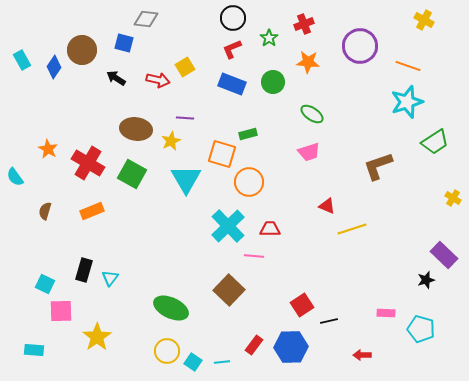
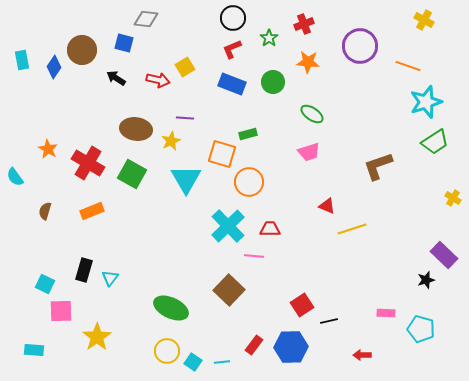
cyan rectangle at (22, 60): rotated 18 degrees clockwise
cyan star at (407, 102): moved 19 px right
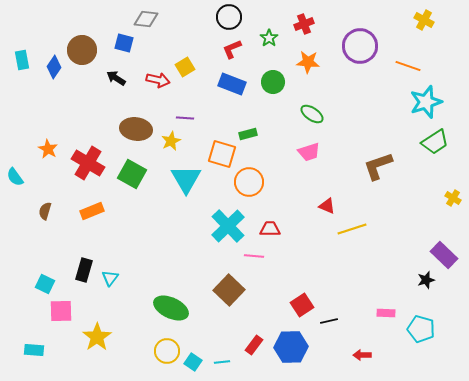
black circle at (233, 18): moved 4 px left, 1 px up
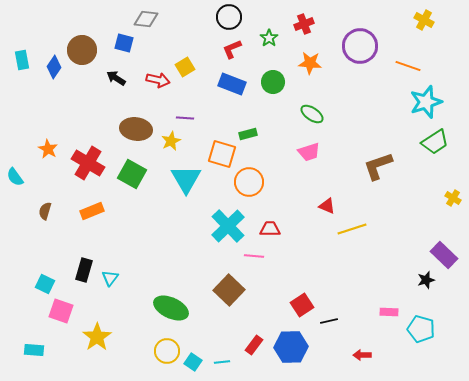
orange star at (308, 62): moved 2 px right, 1 px down
pink square at (61, 311): rotated 20 degrees clockwise
pink rectangle at (386, 313): moved 3 px right, 1 px up
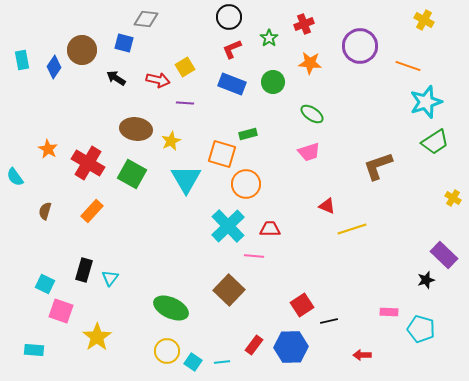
purple line at (185, 118): moved 15 px up
orange circle at (249, 182): moved 3 px left, 2 px down
orange rectangle at (92, 211): rotated 25 degrees counterclockwise
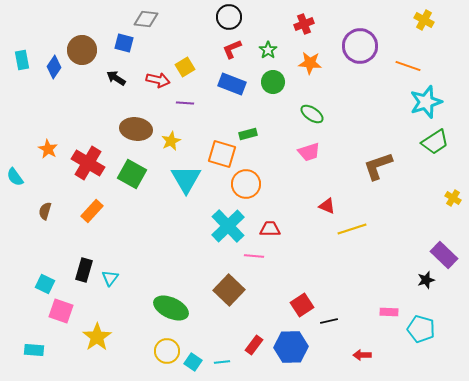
green star at (269, 38): moved 1 px left, 12 px down
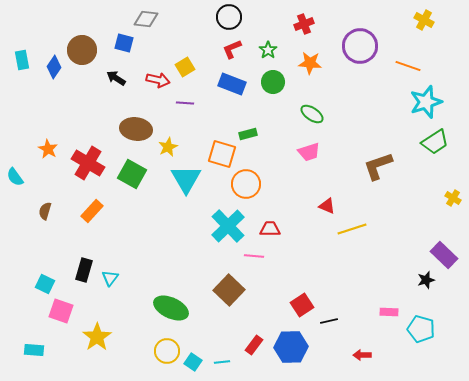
yellow star at (171, 141): moved 3 px left, 6 px down
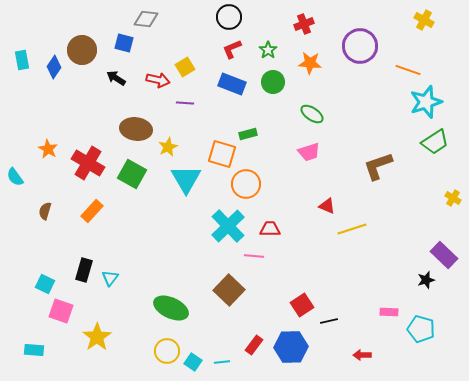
orange line at (408, 66): moved 4 px down
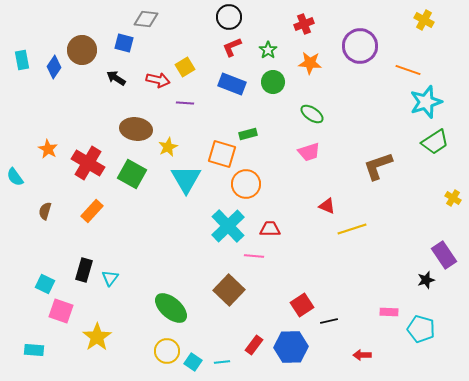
red L-shape at (232, 49): moved 2 px up
purple rectangle at (444, 255): rotated 12 degrees clockwise
green ellipse at (171, 308): rotated 16 degrees clockwise
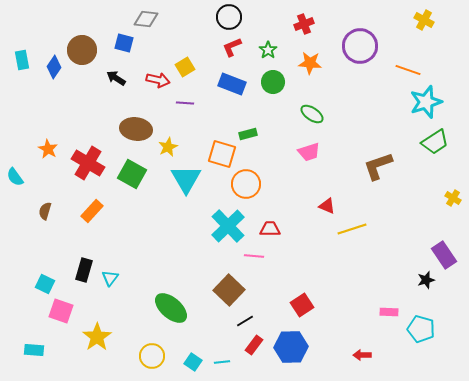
black line at (329, 321): moved 84 px left; rotated 18 degrees counterclockwise
yellow circle at (167, 351): moved 15 px left, 5 px down
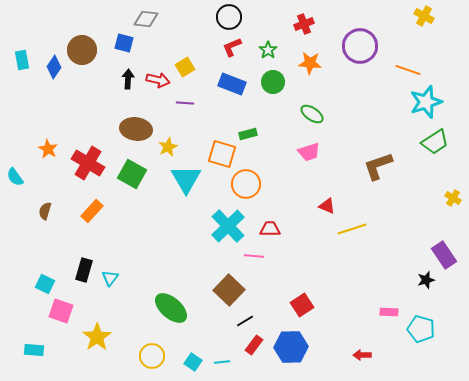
yellow cross at (424, 20): moved 4 px up
black arrow at (116, 78): moved 12 px right, 1 px down; rotated 60 degrees clockwise
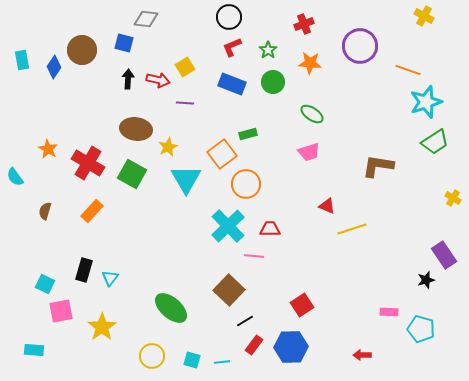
orange square at (222, 154): rotated 36 degrees clockwise
brown L-shape at (378, 166): rotated 28 degrees clockwise
pink square at (61, 311): rotated 30 degrees counterclockwise
yellow star at (97, 337): moved 5 px right, 10 px up
cyan square at (193, 362): moved 1 px left, 2 px up; rotated 18 degrees counterclockwise
